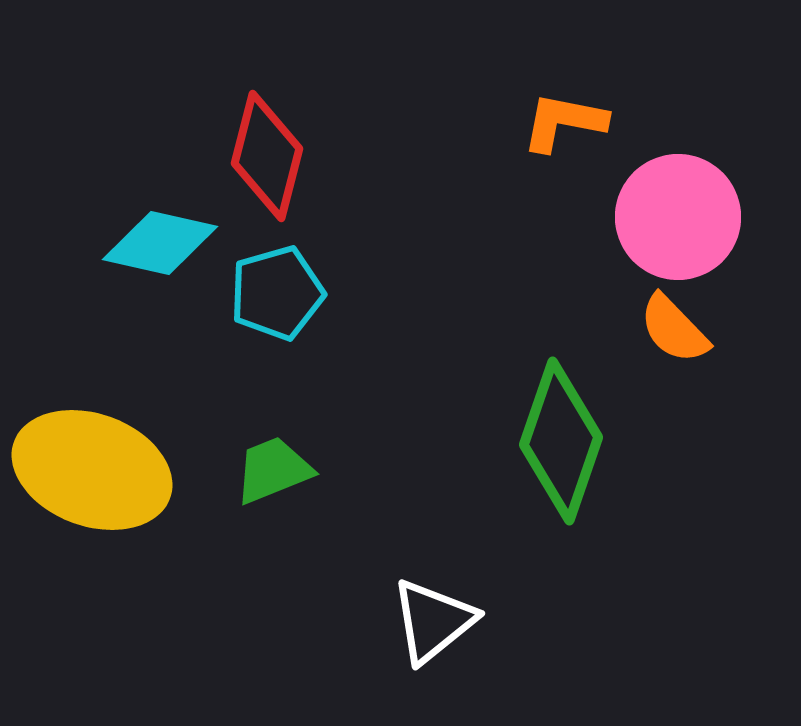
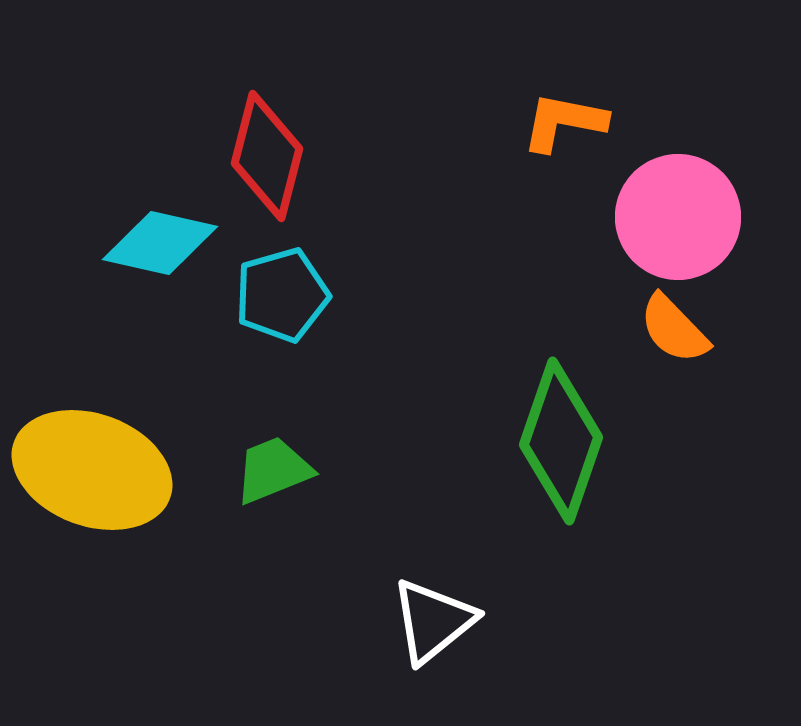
cyan pentagon: moved 5 px right, 2 px down
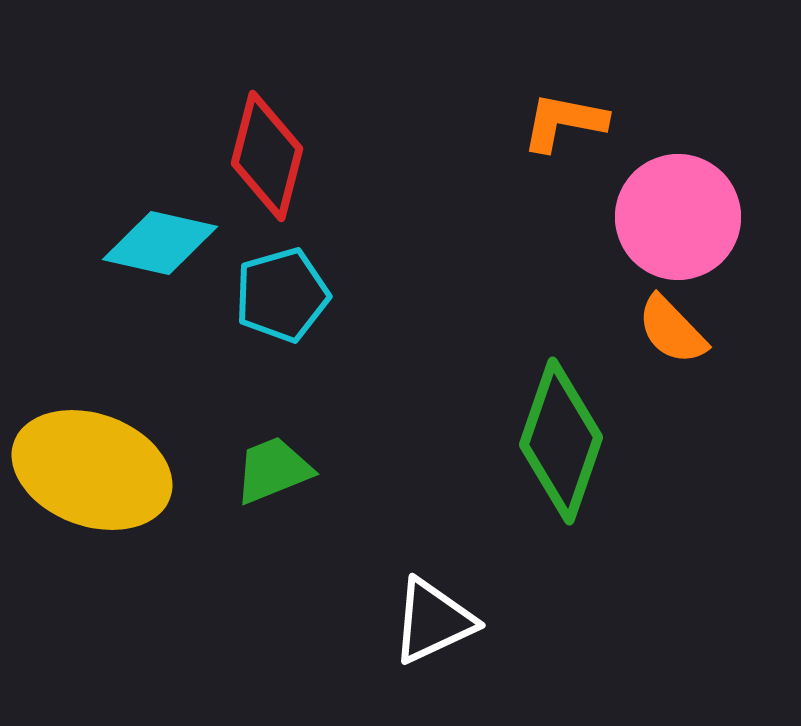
orange semicircle: moved 2 px left, 1 px down
white triangle: rotated 14 degrees clockwise
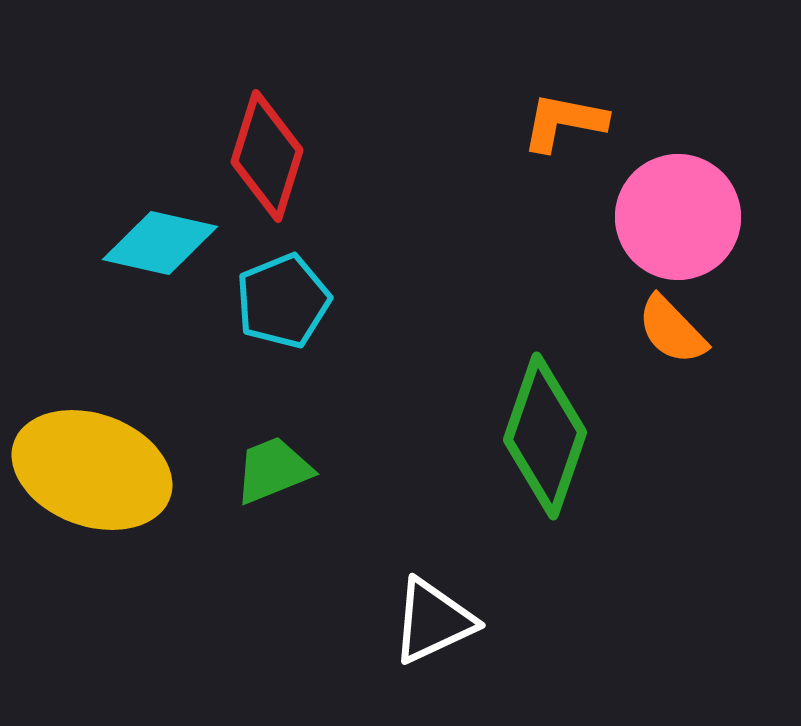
red diamond: rotated 3 degrees clockwise
cyan pentagon: moved 1 px right, 6 px down; rotated 6 degrees counterclockwise
green diamond: moved 16 px left, 5 px up
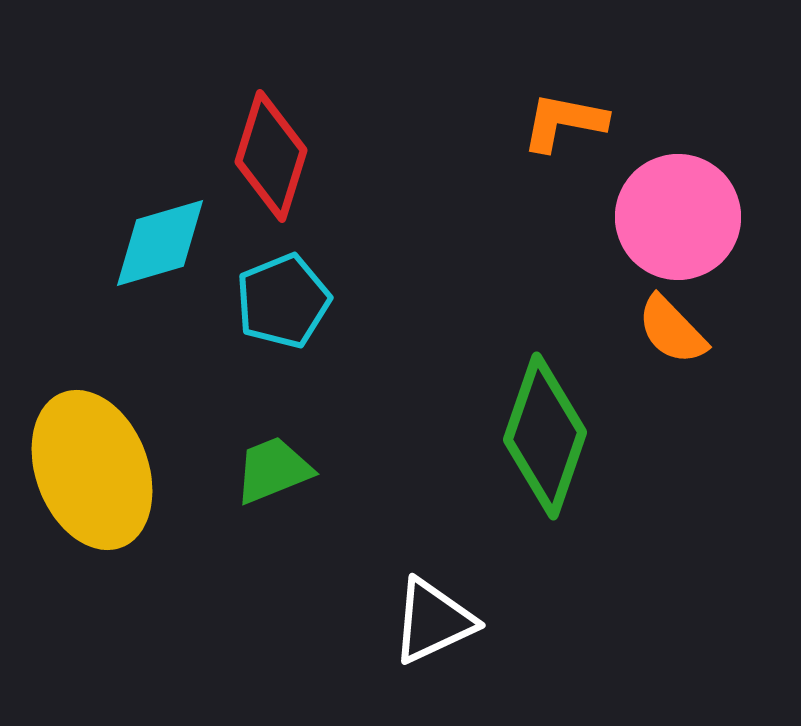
red diamond: moved 4 px right
cyan diamond: rotated 29 degrees counterclockwise
yellow ellipse: rotated 49 degrees clockwise
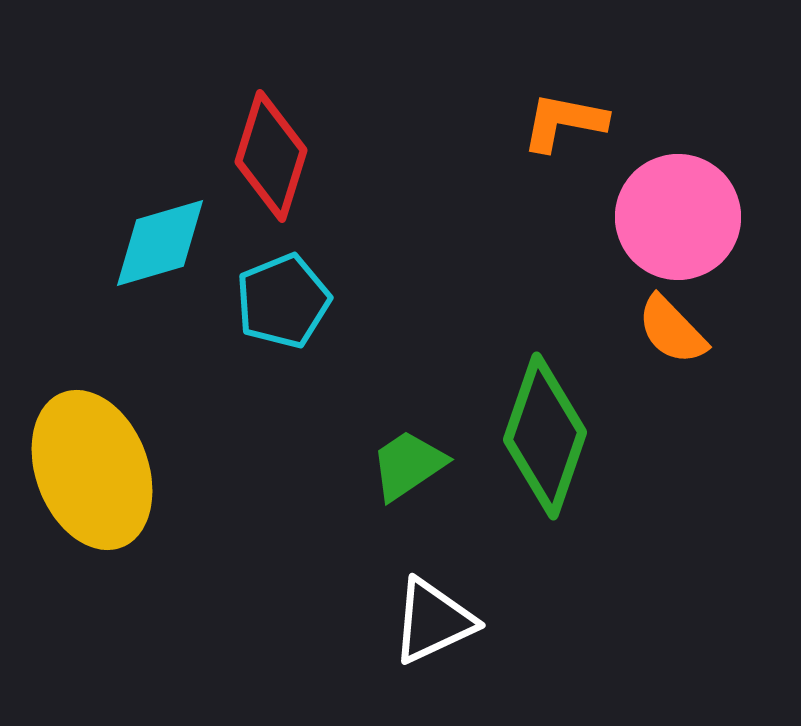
green trapezoid: moved 135 px right, 5 px up; rotated 12 degrees counterclockwise
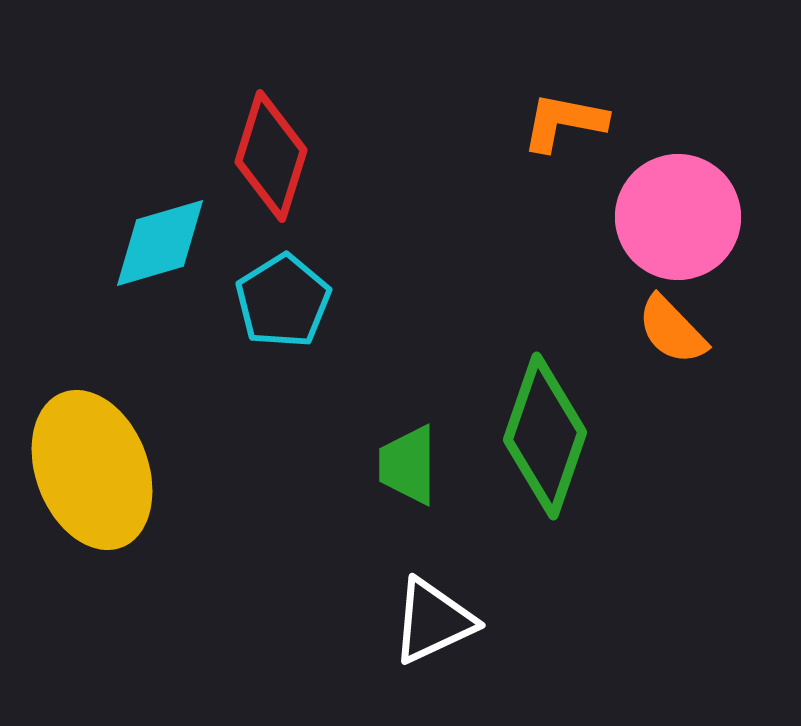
cyan pentagon: rotated 10 degrees counterclockwise
green trapezoid: rotated 56 degrees counterclockwise
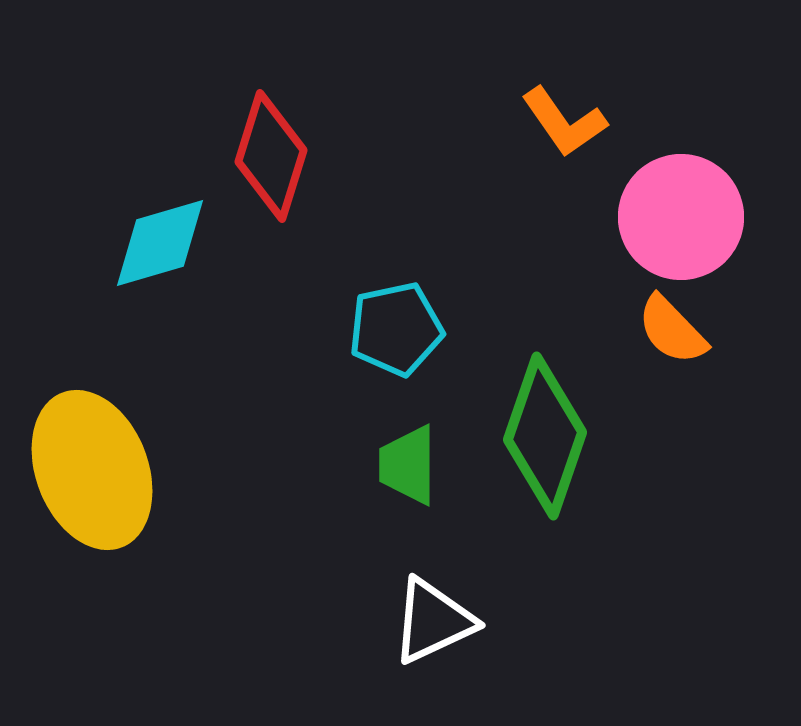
orange L-shape: rotated 136 degrees counterclockwise
pink circle: moved 3 px right
cyan pentagon: moved 113 px right, 28 px down; rotated 20 degrees clockwise
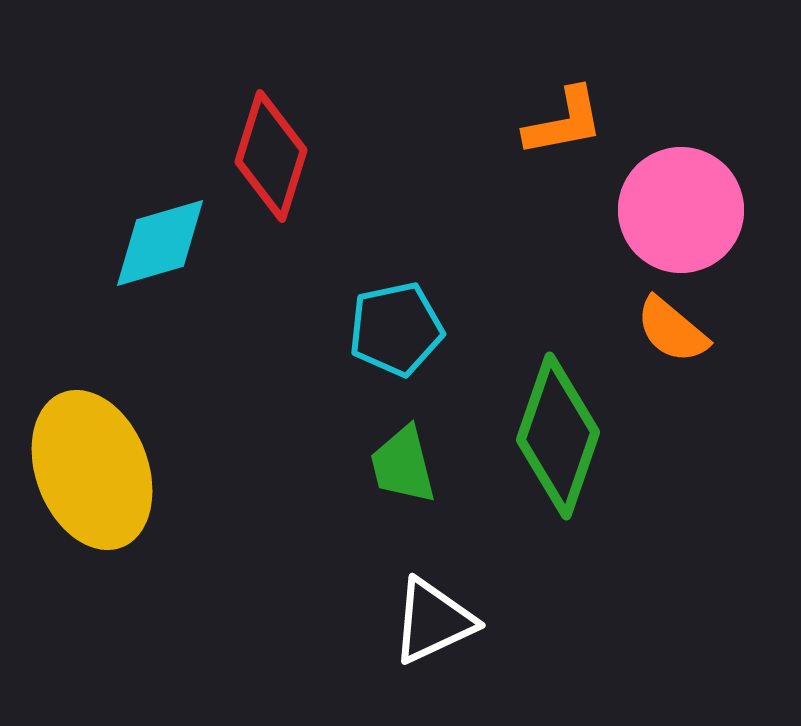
orange L-shape: rotated 66 degrees counterclockwise
pink circle: moved 7 px up
orange semicircle: rotated 6 degrees counterclockwise
green diamond: moved 13 px right
green trapezoid: moved 5 px left; rotated 14 degrees counterclockwise
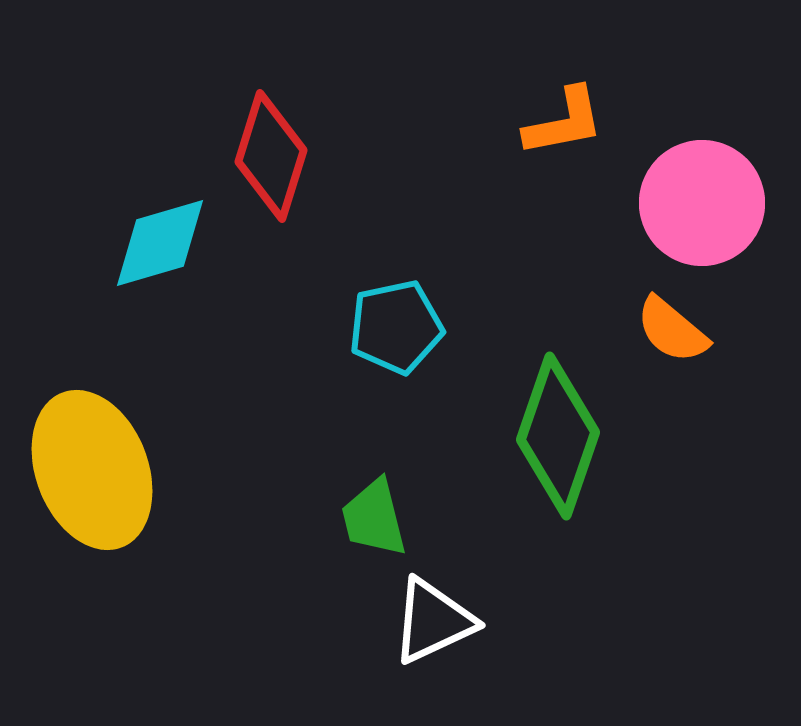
pink circle: moved 21 px right, 7 px up
cyan pentagon: moved 2 px up
green trapezoid: moved 29 px left, 53 px down
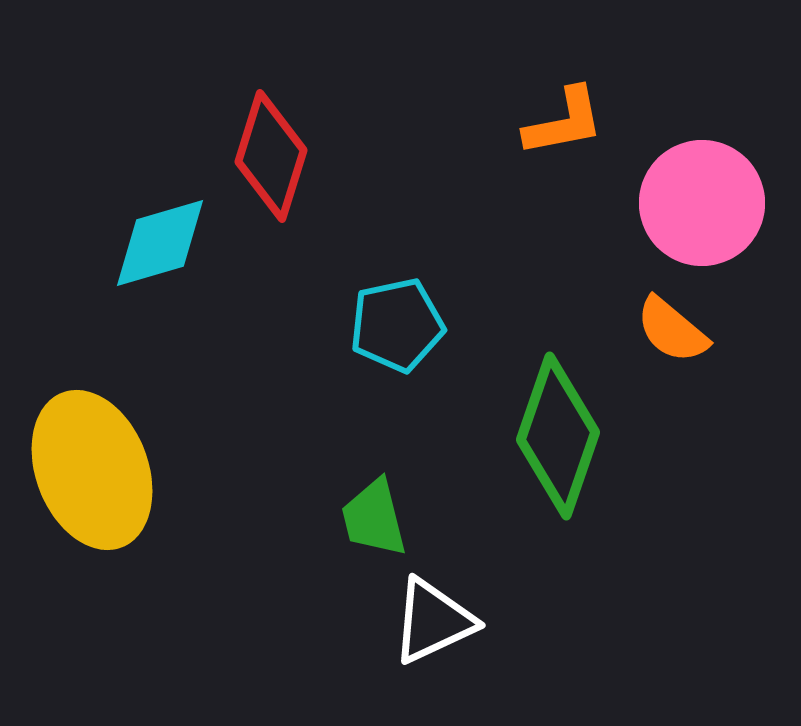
cyan pentagon: moved 1 px right, 2 px up
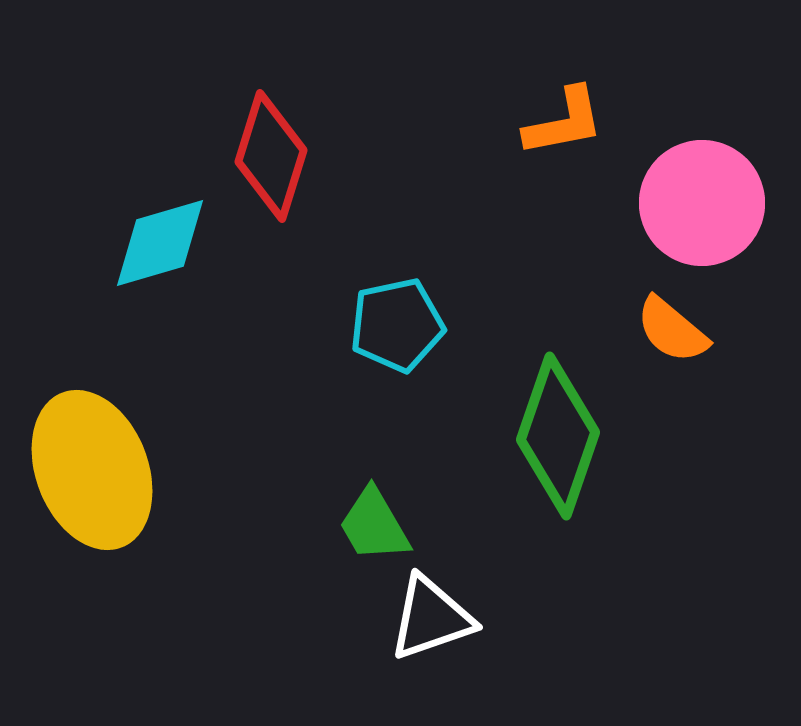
green trapezoid: moved 7 px down; rotated 16 degrees counterclockwise
white triangle: moved 2 px left, 3 px up; rotated 6 degrees clockwise
